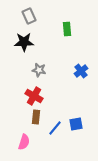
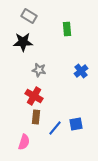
gray rectangle: rotated 35 degrees counterclockwise
black star: moved 1 px left
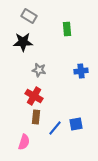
blue cross: rotated 32 degrees clockwise
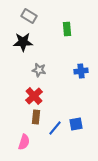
red cross: rotated 18 degrees clockwise
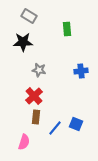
blue square: rotated 32 degrees clockwise
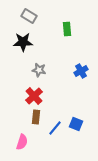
blue cross: rotated 24 degrees counterclockwise
pink semicircle: moved 2 px left
